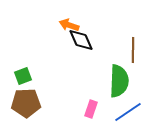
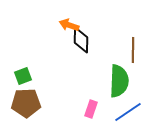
black diamond: rotated 24 degrees clockwise
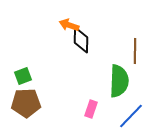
brown line: moved 2 px right, 1 px down
blue line: moved 3 px right, 4 px down; rotated 12 degrees counterclockwise
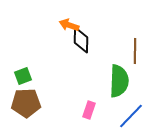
pink rectangle: moved 2 px left, 1 px down
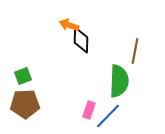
brown line: rotated 10 degrees clockwise
brown pentagon: moved 1 px left, 1 px down
blue line: moved 23 px left
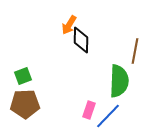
orange arrow: rotated 78 degrees counterclockwise
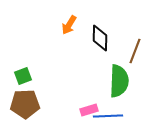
black diamond: moved 19 px right, 2 px up
brown line: rotated 10 degrees clockwise
pink rectangle: rotated 54 degrees clockwise
blue line: rotated 44 degrees clockwise
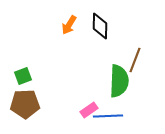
black diamond: moved 12 px up
brown line: moved 9 px down
pink rectangle: rotated 18 degrees counterclockwise
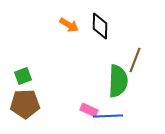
orange arrow: rotated 90 degrees counterclockwise
green semicircle: moved 1 px left
pink rectangle: rotated 60 degrees clockwise
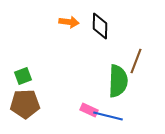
orange arrow: moved 3 px up; rotated 24 degrees counterclockwise
brown line: moved 1 px right, 1 px down
blue line: rotated 16 degrees clockwise
